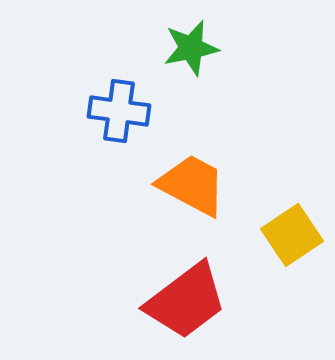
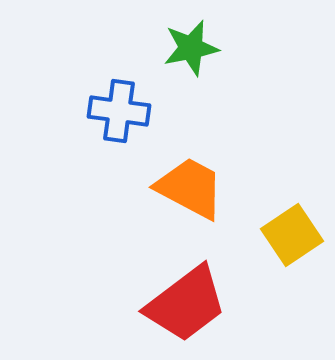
orange trapezoid: moved 2 px left, 3 px down
red trapezoid: moved 3 px down
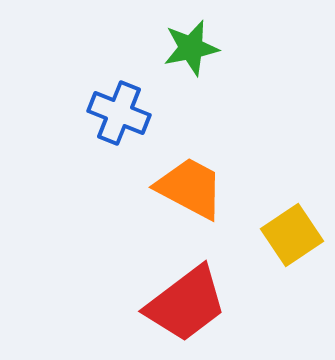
blue cross: moved 2 px down; rotated 14 degrees clockwise
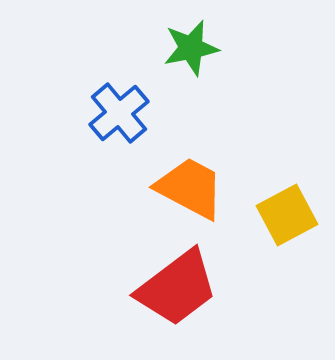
blue cross: rotated 28 degrees clockwise
yellow square: moved 5 px left, 20 px up; rotated 6 degrees clockwise
red trapezoid: moved 9 px left, 16 px up
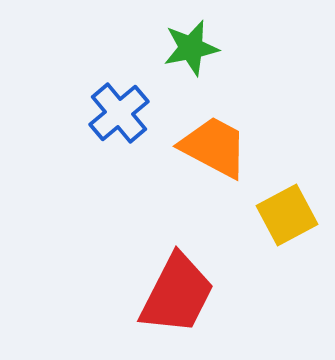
orange trapezoid: moved 24 px right, 41 px up
red trapezoid: moved 6 px down; rotated 26 degrees counterclockwise
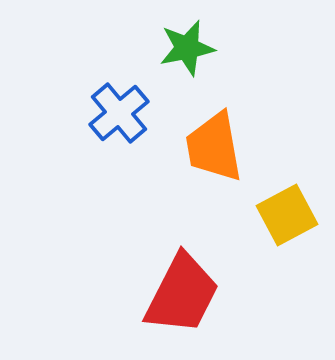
green star: moved 4 px left
orange trapezoid: rotated 128 degrees counterclockwise
red trapezoid: moved 5 px right
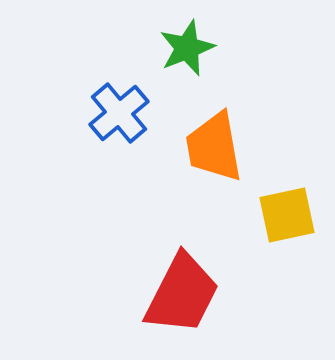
green star: rotated 10 degrees counterclockwise
yellow square: rotated 16 degrees clockwise
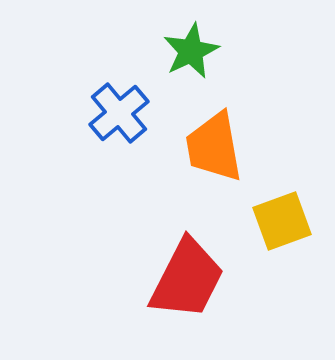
green star: moved 4 px right, 3 px down; rotated 4 degrees counterclockwise
yellow square: moved 5 px left, 6 px down; rotated 8 degrees counterclockwise
red trapezoid: moved 5 px right, 15 px up
